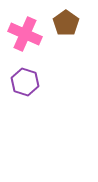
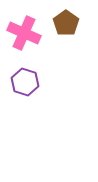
pink cross: moved 1 px left, 1 px up
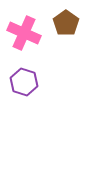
purple hexagon: moved 1 px left
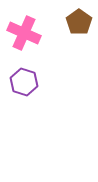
brown pentagon: moved 13 px right, 1 px up
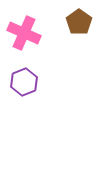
purple hexagon: rotated 20 degrees clockwise
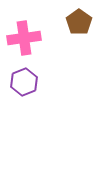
pink cross: moved 5 px down; rotated 32 degrees counterclockwise
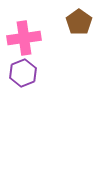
purple hexagon: moved 1 px left, 9 px up
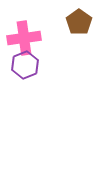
purple hexagon: moved 2 px right, 8 px up
